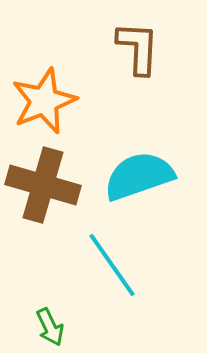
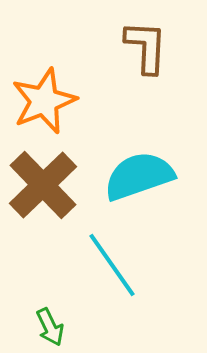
brown L-shape: moved 8 px right, 1 px up
brown cross: rotated 30 degrees clockwise
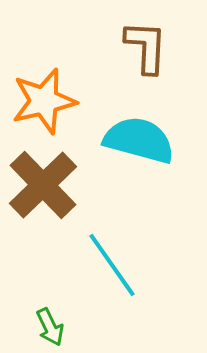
orange star: rotated 8 degrees clockwise
cyan semicircle: moved 36 px up; rotated 34 degrees clockwise
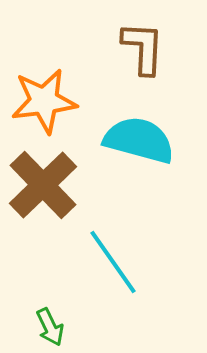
brown L-shape: moved 3 px left, 1 px down
orange star: rotated 6 degrees clockwise
cyan line: moved 1 px right, 3 px up
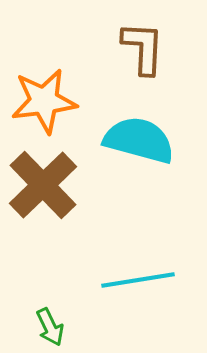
cyan line: moved 25 px right, 18 px down; rotated 64 degrees counterclockwise
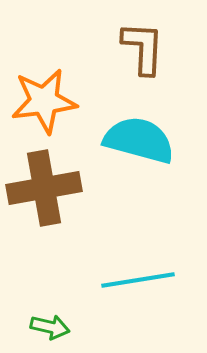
brown cross: moved 1 px right, 3 px down; rotated 34 degrees clockwise
green arrow: rotated 51 degrees counterclockwise
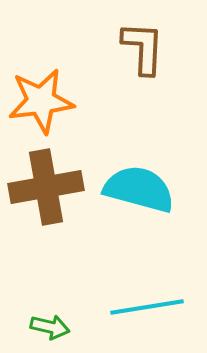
orange star: moved 3 px left
cyan semicircle: moved 49 px down
brown cross: moved 2 px right, 1 px up
cyan line: moved 9 px right, 27 px down
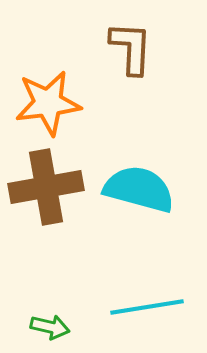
brown L-shape: moved 12 px left
orange star: moved 7 px right, 2 px down
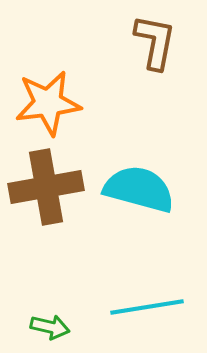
brown L-shape: moved 24 px right, 6 px up; rotated 8 degrees clockwise
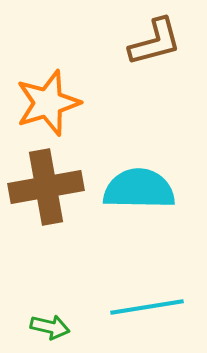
brown L-shape: rotated 64 degrees clockwise
orange star: rotated 10 degrees counterclockwise
cyan semicircle: rotated 14 degrees counterclockwise
